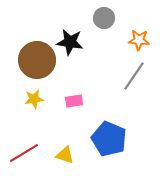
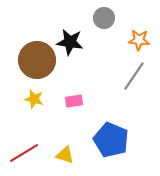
yellow star: rotated 24 degrees clockwise
blue pentagon: moved 2 px right, 1 px down
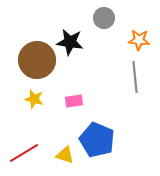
gray line: moved 1 px right, 1 px down; rotated 40 degrees counterclockwise
blue pentagon: moved 14 px left
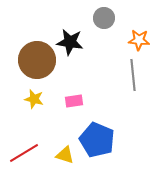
gray line: moved 2 px left, 2 px up
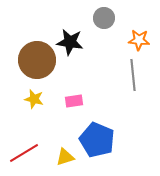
yellow triangle: moved 2 px down; rotated 36 degrees counterclockwise
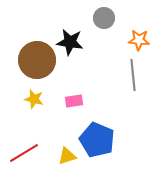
yellow triangle: moved 2 px right, 1 px up
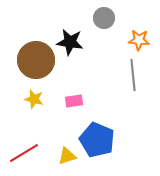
brown circle: moved 1 px left
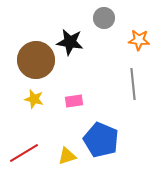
gray line: moved 9 px down
blue pentagon: moved 4 px right
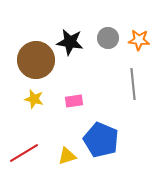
gray circle: moved 4 px right, 20 px down
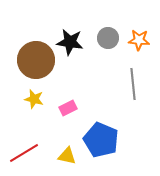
pink rectangle: moved 6 px left, 7 px down; rotated 18 degrees counterclockwise
yellow triangle: rotated 30 degrees clockwise
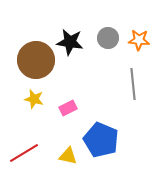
yellow triangle: moved 1 px right
